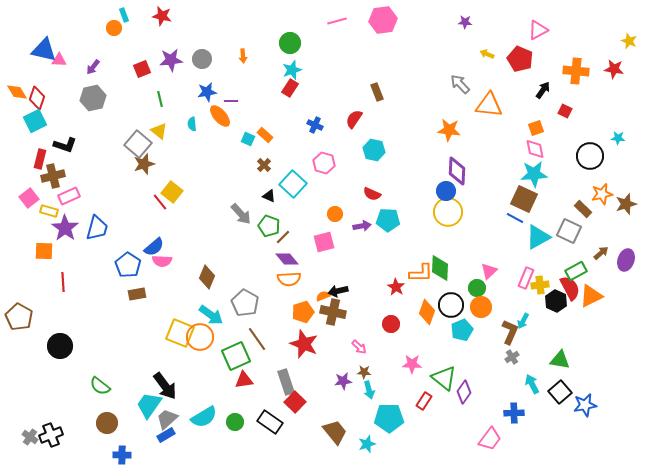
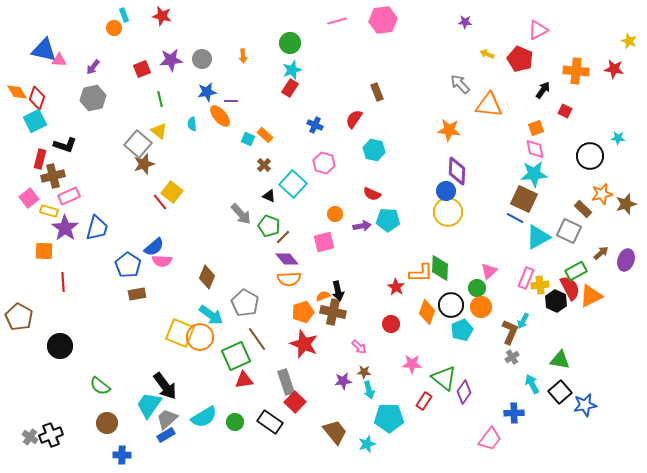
black arrow at (338, 291): rotated 90 degrees counterclockwise
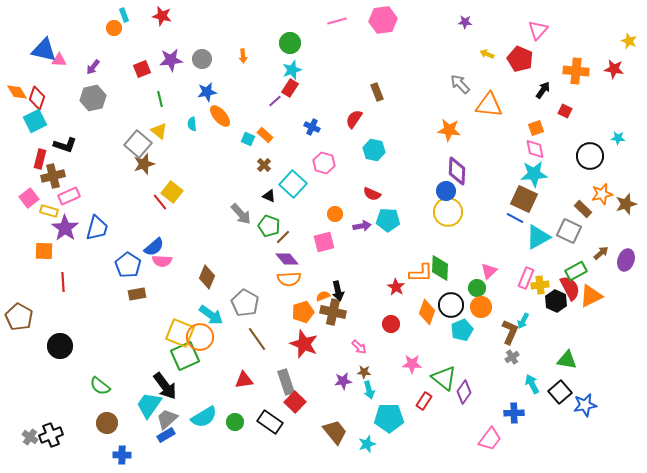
pink triangle at (538, 30): rotated 20 degrees counterclockwise
purple line at (231, 101): moved 44 px right; rotated 40 degrees counterclockwise
blue cross at (315, 125): moved 3 px left, 2 px down
green square at (236, 356): moved 51 px left
green triangle at (560, 360): moved 7 px right
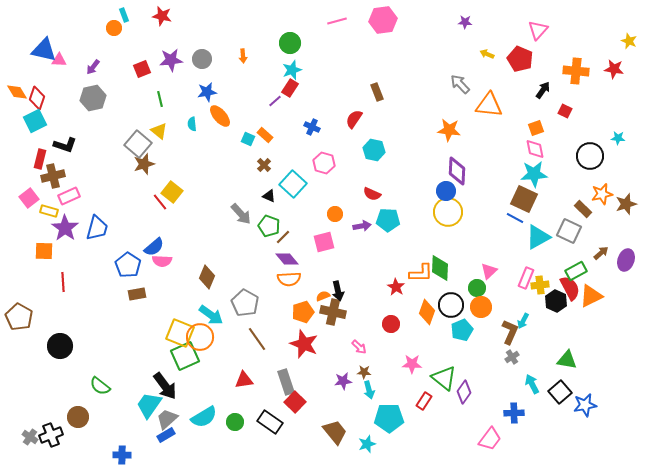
brown circle at (107, 423): moved 29 px left, 6 px up
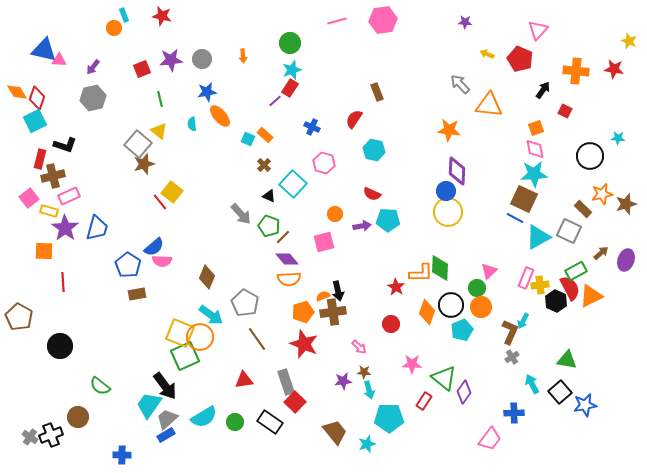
brown cross at (333, 312): rotated 20 degrees counterclockwise
